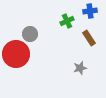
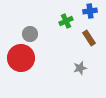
green cross: moved 1 px left
red circle: moved 5 px right, 4 px down
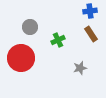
green cross: moved 8 px left, 19 px down
gray circle: moved 7 px up
brown rectangle: moved 2 px right, 4 px up
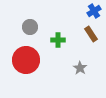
blue cross: moved 4 px right; rotated 24 degrees counterclockwise
green cross: rotated 24 degrees clockwise
red circle: moved 5 px right, 2 px down
gray star: rotated 24 degrees counterclockwise
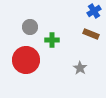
brown rectangle: rotated 35 degrees counterclockwise
green cross: moved 6 px left
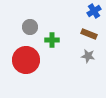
brown rectangle: moved 2 px left
gray star: moved 8 px right, 12 px up; rotated 24 degrees counterclockwise
